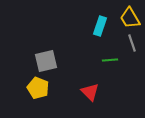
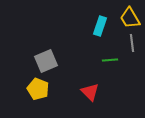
gray line: rotated 12 degrees clockwise
gray square: rotated 10 degrees counterclockwise
yellow pentagon: moved 1 px down
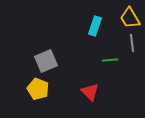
cyan rectangle: moved 5 px left
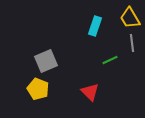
green line: rotated 21 degrees counterclockwise
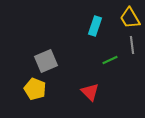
gray line: moved 2 px down
yellow pentagon: moved 3 px left
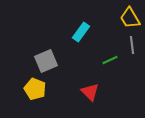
cyan rectangle: moved 14 px left, 6 px down; rotated 18 degrees clockwise
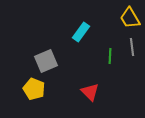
gray line: moved 2 px down
green line: moved 4 px up; rotated 63 degrees counterclockwise
yellow pentagon: moved 1 px left
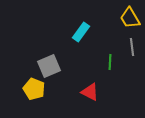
green line: moved 6 px down
gray square: moved 3 px right, 5 px down
red triangle: rotated 18 degrees counterclockwise
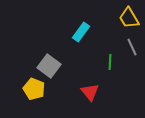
yellow trapezoid: moved 1 px left
gray line: rotated 18 degrees counterclockwise
gray square: rotated 30 degrees counterclockwise
red triangle: rotated 24 degrees clockwise
